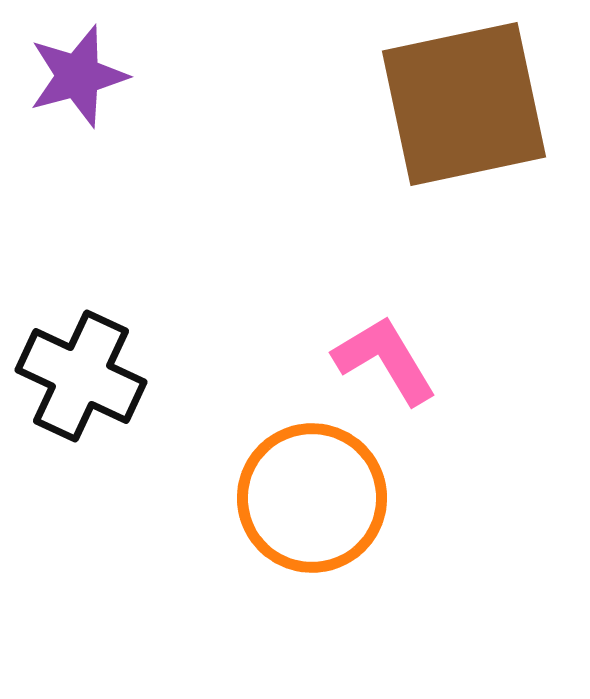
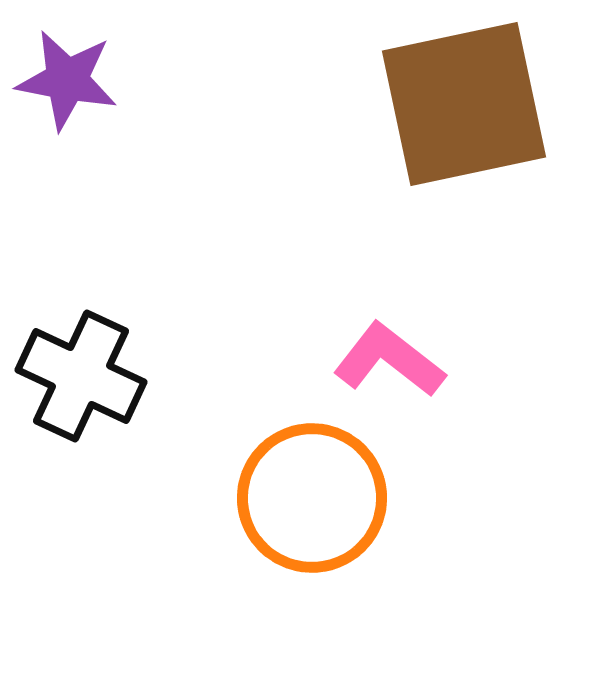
purple star: moved 11 px left, 4 px down; rotated 26 degrees clockwise
pink L-shape: moved 4 px right; rotated 21 degrees counterclockwise
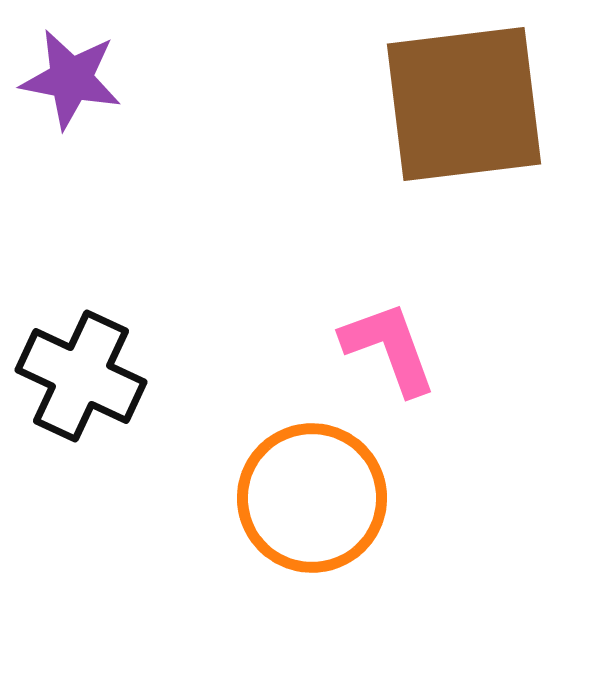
purple star: moved 4 px right, 1 px up
brown square: rotated 5 degrees clockwise
pink L-shape: moved 12 px up; rotated 32 degrees clockwise
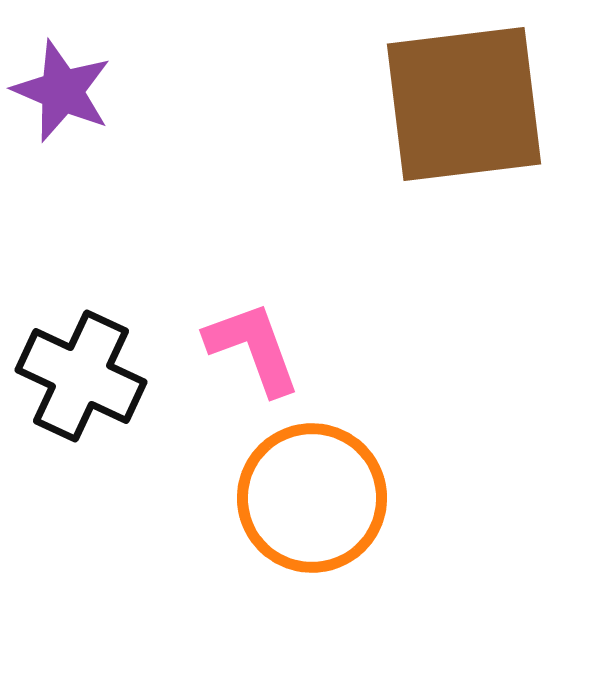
purple star: moved 9 px left, 12 px down; rotated 12 degrees clockwise
pink L-shape: moved 136 px left
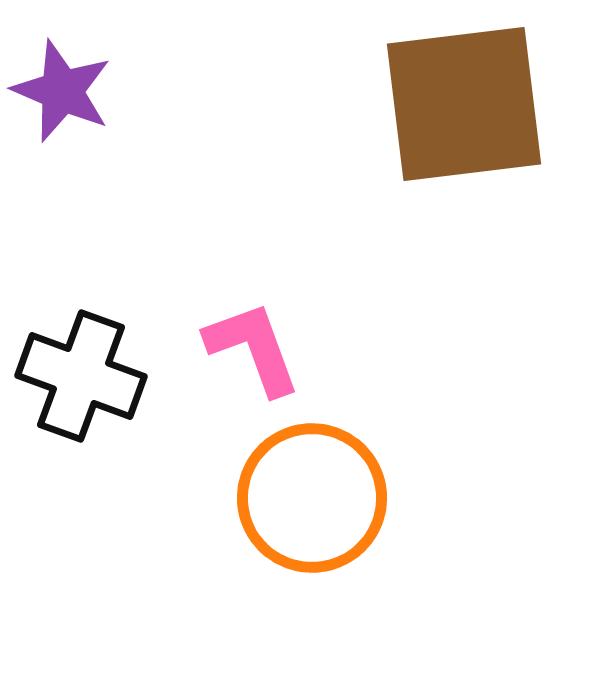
black cross: rotated 5 degrees counterclockwise
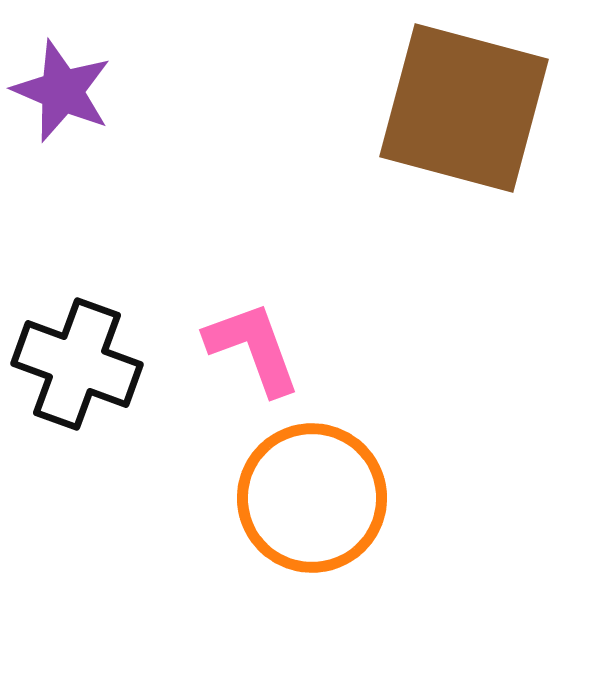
brown square: moved 4 px down; rotated 22 degrees clockwise
black cross: moved 4 px left, 12 px up
